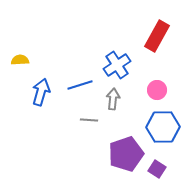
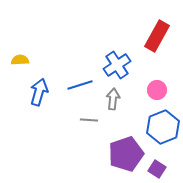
blue arrow: moved 2 px left
blue hexagon: rotated 20 degrees counterclockwise
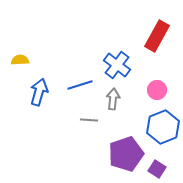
blue cross: rotated 20 degrees counterclockwise
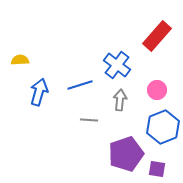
red rectangle: rotated 12 degrees clockwise
gray arrow: moved 7 px right, 1 px down
purple square: rotated 24 degrees counterclockwise
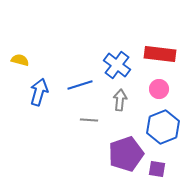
red rectangle: moved 3 px right, 18 px down; rotated 56 degrees clockwise
yellow semicircle: rotated 18 degrees clockwise
pink circle: moved 2 px right, 1 px up
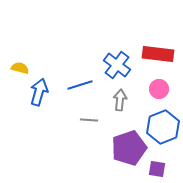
red rectangle: moved 2 px left
yellow semicircle: moved 8 px down
purple pentagon: moved 3 px right, 6 px up
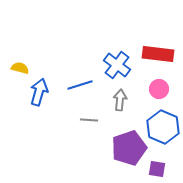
blue hexagon: rotated 16 degrees counterclockwise
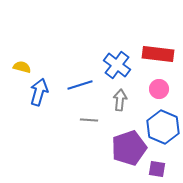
yellow semicircle: moved 2 px right, 1 px up
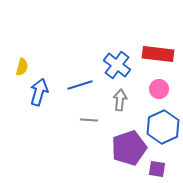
yellow semicircle: rotated 90 degrees clockwise
blue hexagon: rotated 12 degrees clockwise
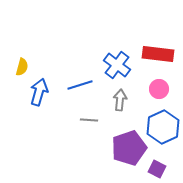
purple square: rotated 18 degrees clockwise
